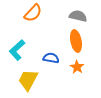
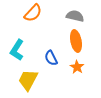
gray semicircle: moved 3 px left
cyan L-shape: rotated 15 degrees counterclockwise
blue semicircle: rotated 126 degrees counterclockwise
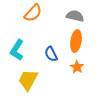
orange ellipse: rotated 20 degrees clockwise
blue semicircle: moved 4 px up
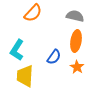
blue semicircle: moved 3 px right, 3 px down; rotated 119 degrees counterclockwise
yellow trapezoid: moved 3 px left, 4 px up; rotated 25 degrees counterclockwise
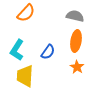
orange semicircle: moved 7 px left
blue semicircle: moved 6 px left, 5 px up
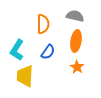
orange semicircle: moved 17 px right, 11 px down; rotated 42 degrees counterclockwise
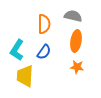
gray semicircle: moved 2 px left
orange semicircle: moved 1 px right
blue semicircle: moved 4 px left
orange star: rotated 24 degrees counterclockwise
